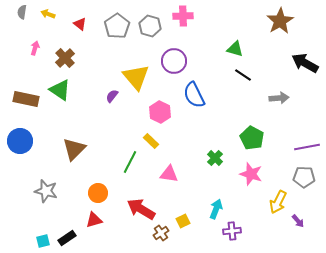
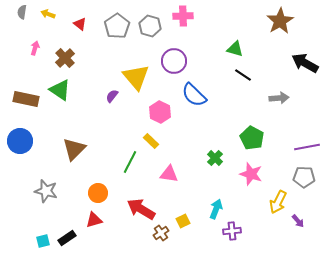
blue semicircle at (194, 95): rotated 20 degrees counterclockwise
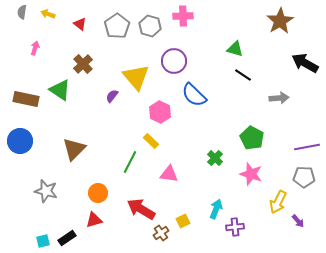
brown cross at (65, 58): moved 18 px right, 6 px down
purple cross at (232, 231): moved 3 px right, 4 px up
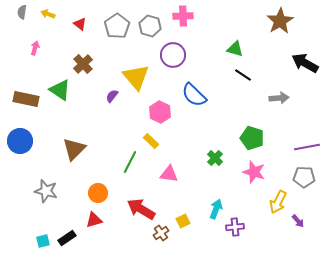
purple circle at (174, 61): moved 1 px left, 6 px up
green pentagon at (252, 138): rotated 10 degrees counterclockwise
pink star at (251, 174): moved 3 px right, 2 px up
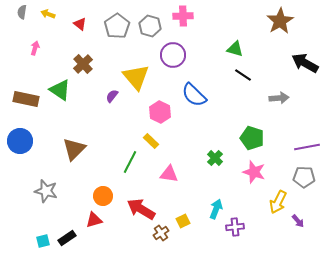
orange circle at (98, 193): moved 5 px right, 3 px down
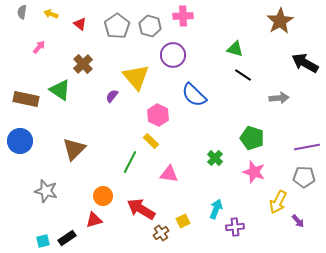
yellow arrow at (48, 14): moved 3 px right
pink arrow at (35, 48): moved 4 px right, 1 px up; rotated 24 degrees clockwise
pink hexagon at (160, 112): moved 2 px left, 3 px down
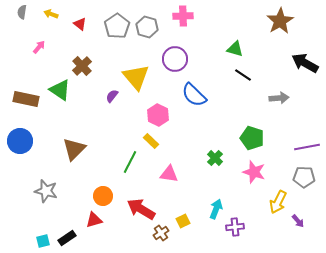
gray hexagon at (150, 26): moved 3 px left, 1 px down
purple circle at (173, 55): moved 2 px right, 4 px down
brown cross at (83, 64): moved 1 px left, 2 px down
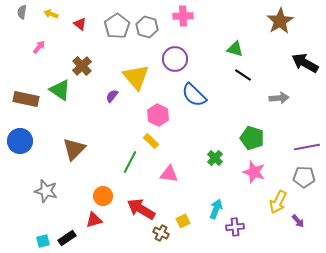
brown cross at (161, 233): rotated 28 degrees counterclockwise
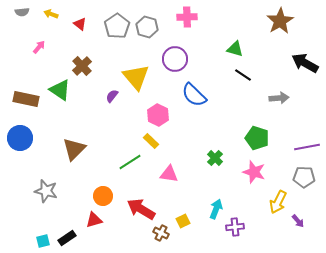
gray semicircle at (22, 12): rotated 104 degrees counterclockwise
pink cross at (183, 16): moved 4 px right, 1 px down
green pentagon at (252, 138): moved 5 px right
blue circle at (20, 141): moved 3 px up
green line at (130, 162): rotated 30 degrees clockwise
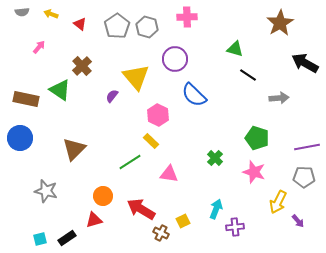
brown star at (280, 21): moved 2 px down
black line at (243, 75): moved 5 px right
cyan square at (43, 241): moved 3 px left, 2 px up
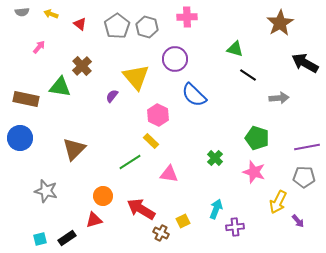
green triangle at (60, 90): moved 3 px up; rotated 25 degrees counterclockwise
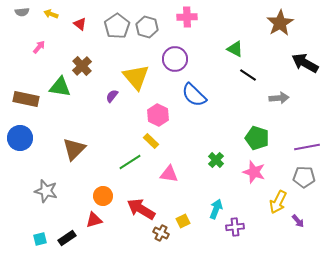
green triangle at (235, 49): rotated 12 degrees clockwise
green cross at (215, 158): moved 1 px right, 2 px down
